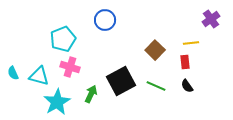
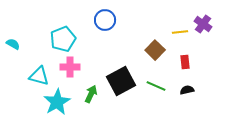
purple cross: moved 8 px left, 5 px down; rotated 18 degrees counterclockwise
yellow line: moved 11 px left, 11 px up
pink cross: rotated 18 degrees counterclockwise
cyan semicircle: moved 29 px up; rotated 144 degrees clockwise
black semicircle: moved 4 px down; rotated 112 degrees clockwise
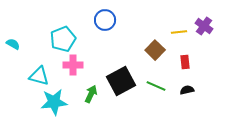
purple cross: moved 1 px right, 2 px down
yellow line: moved 1 px left
pink cross: moved 3 px right, 2 px up
cyan star: moved 3 px left; rotated 24 degrees clockwise
